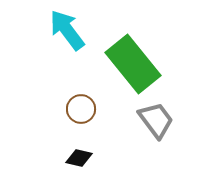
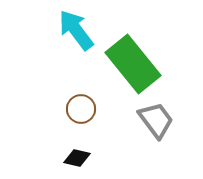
cyan arrow: moved 9 px right
black diamond: moved 2 px left
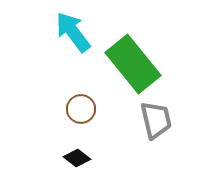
cyan arrow: moved 3 px left, 2 px down
gray trapezoid: rotated 24 degrees clockwise
black diamond: rotated 24 degrees clockwise
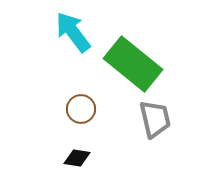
green rectangle: rotated 12 degrees counterclockwise
gray trapezoid: moved 1 px left, 1 px up
black diamond: rotated 28 degrees counterclockwise
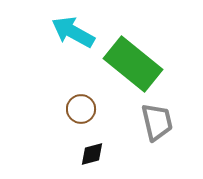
cyan arrow: rotated 24 degrees counterclockwise
gray trapezoid: moved 2 px right, 3 px down
black diamond: moved 15 px right, 4 px up; rotated 24 degrees counterclockwise
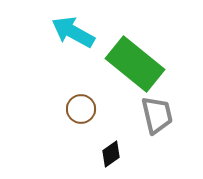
green rectangle: moved 2 px right
gray trapezoid: moved 7 px up
black diamond: moved 19 px right; rotated 20 degrees counterclockwise
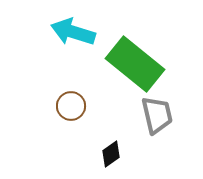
cyan arrow: rotated 12 degrees counterclockwise
brown circle: moved 10 px left, 3 px up
